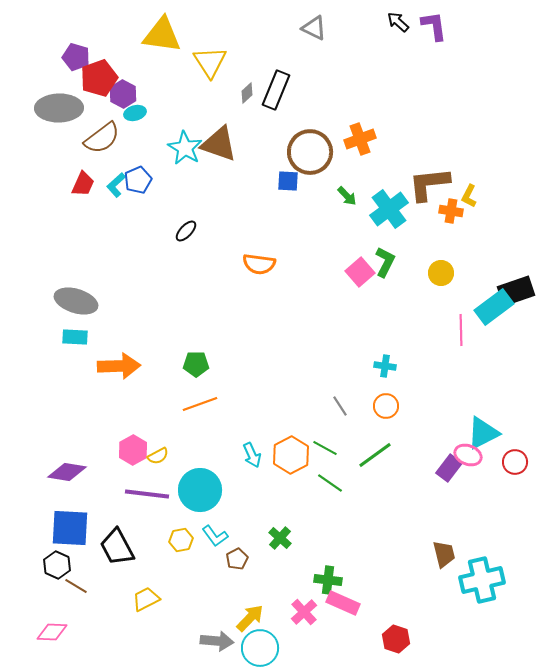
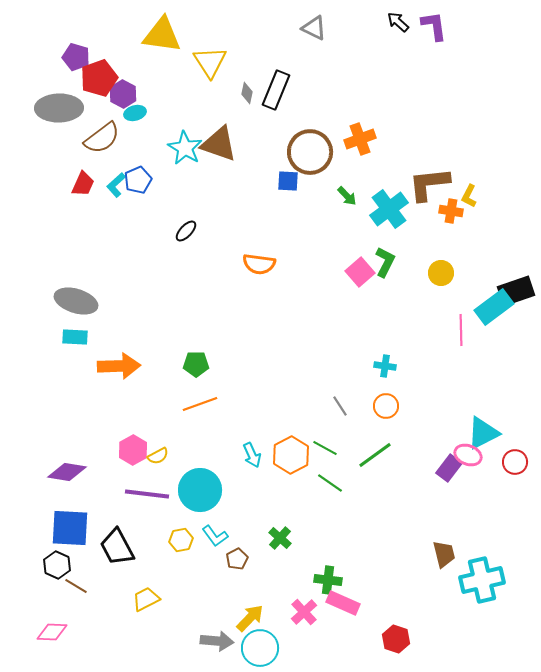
gray diamond at (247, 93): rotated 35 degrees counterclockwise
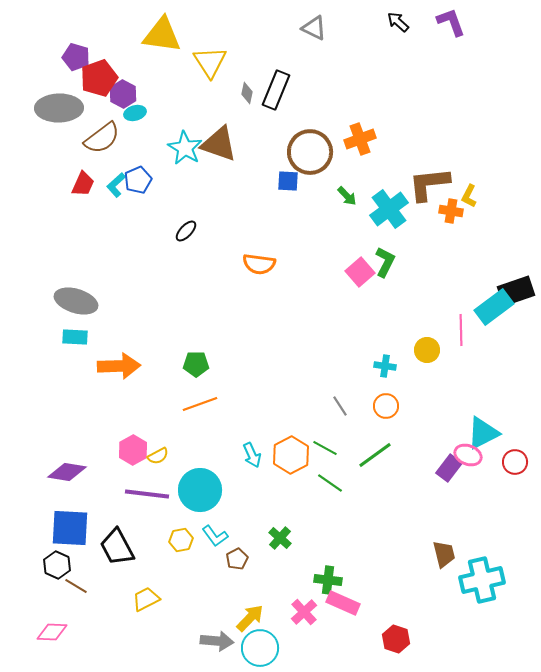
purple L-shape at (434, 26): moved 17 px right, 4 px up; rotated 12 degrees counterclockwise
yellow circle at (441, 273): moved 14 px left, 77 px down
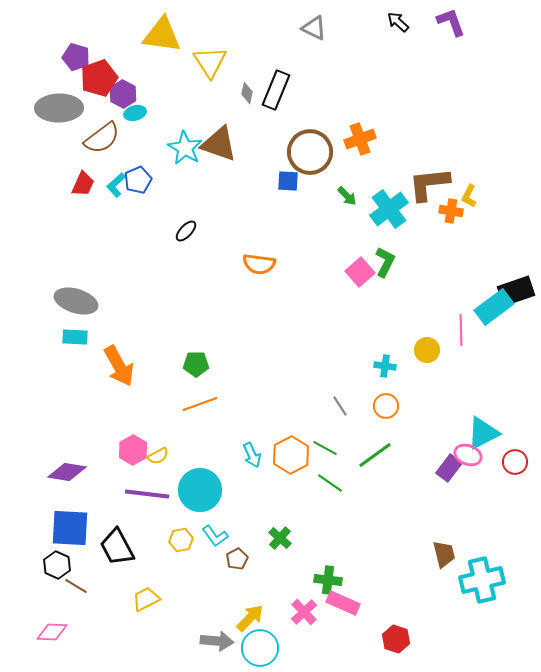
orange arrow at (119, 366): rotated 63 degrees clockwise
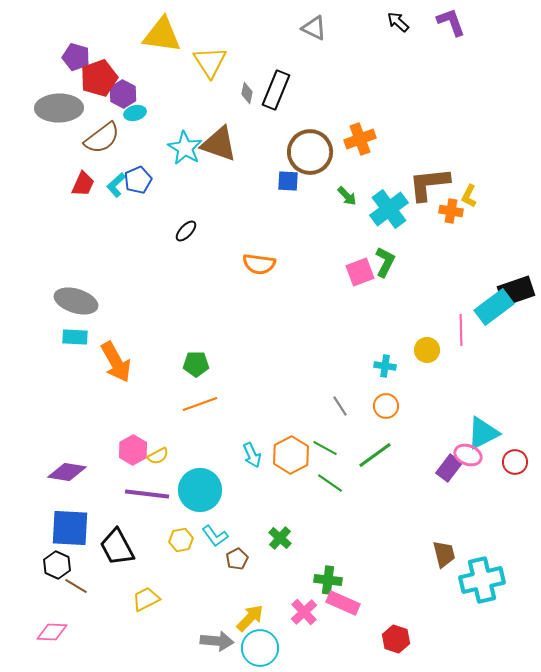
pink square at (360, 272): rotated 20 degrees clockwise
orange arrow at (119, 366): moved 3 px left, 4 px up
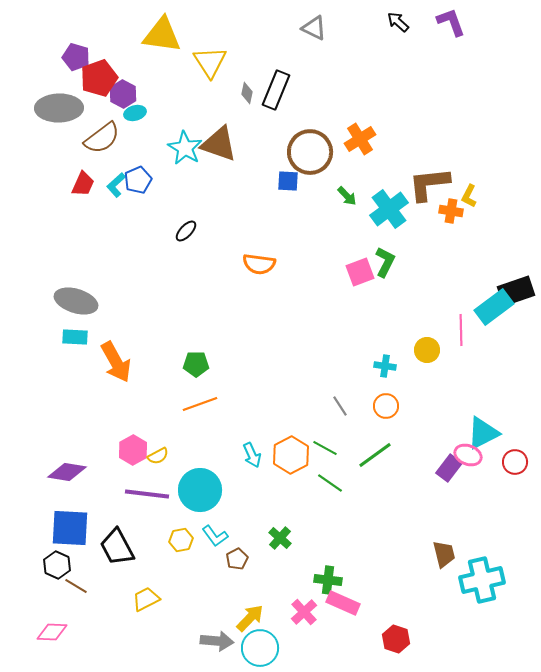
orange cross at (360, 139): rotated 12 degrees counterclockwise
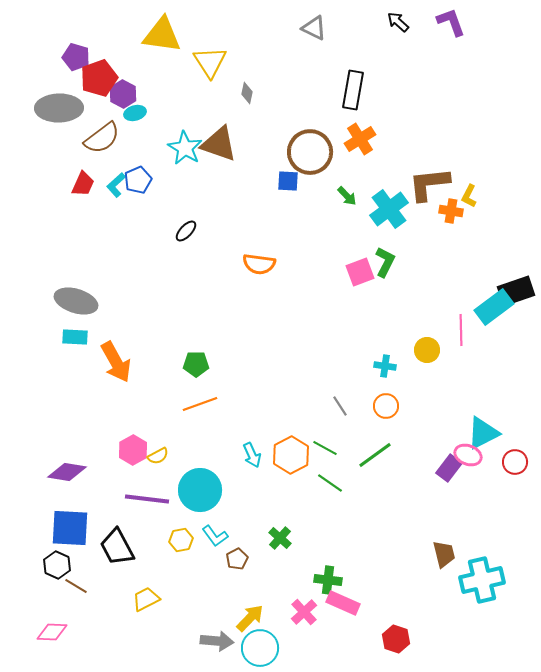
black rectangle at (276, 90): moved 77 px right; rotated 12 degrees counterclockwise
purple line at (147, 494): moved 5 px down
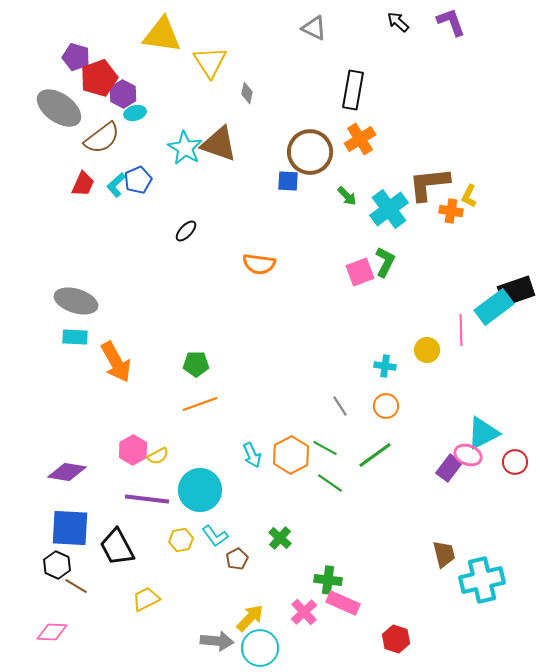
gray ellipse at (59, 108): rotated 36 degrees clockwise
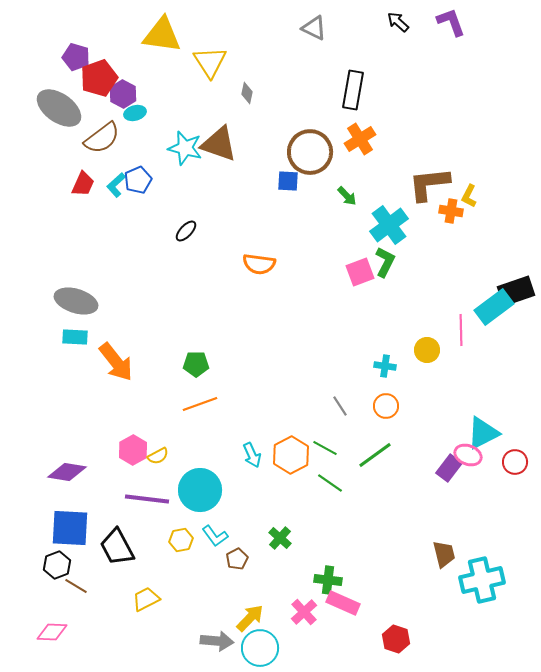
cyan star at (185, 148): rotated 16 degrees counterclockwise
cyan cross at (389, 209): moved 16 px down
orange arrow at (116, 362): rotated 9 degrees counterclockwise
black hexagon at (57, 565): rotated 16 degrees clockwise
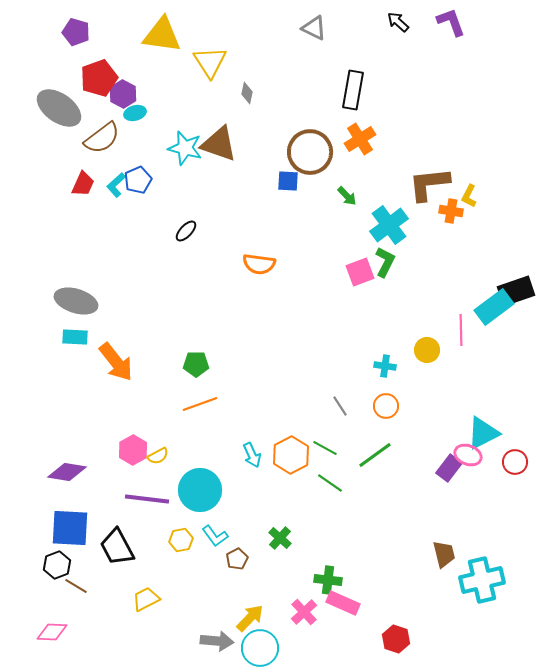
purple pentagon at (76, 57): moved 25 px up
